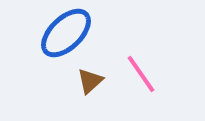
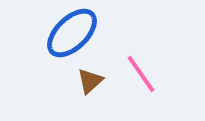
blue ellipse: moved 6 px right
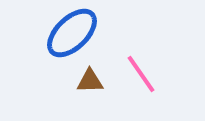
brown triangle: rotated 40 degrees clockwise
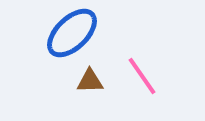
pink line: moved 1 px right, 2 px down
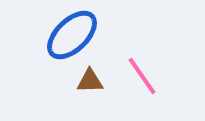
blue ellipse: moved 2 px down
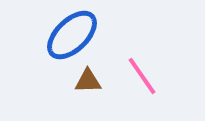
brown triangle: moved 2 px left
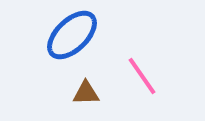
brown triangle: moved 2 px left, 12 px down
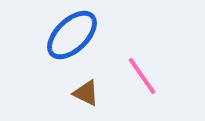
brown triangle: rotated 28 degrees clockwise
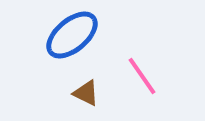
blue ellipse: rotated 4 degrees clockwise
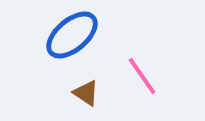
brown triangle: rotated 8 degrees clockwise
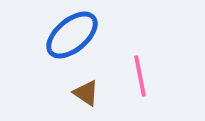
pink line: moved 2 px left; rotated 24 degrees clockwise
